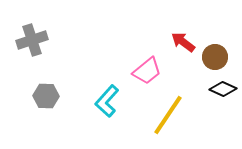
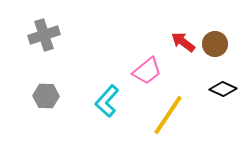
gray cross: moved 12 px right, 5 px up
brown circle: moved 13 px up
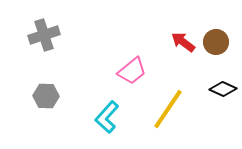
brown circle: moved 1 px right, 2 px up
pink trapezoid: moved 15 px left
cyan L-shape: moved 16 px down
yellow line: moved 6 px up
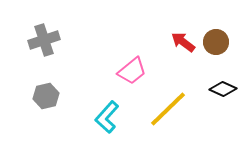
gray cross: moved 5 px down
gray hexagon: rotated 15 degrees counterclockwise
yellow line: rotated 12 degrees clockwise
